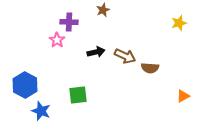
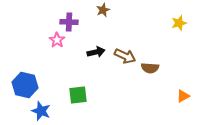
blue hexagon: rotated 15 degrees counterclockwise
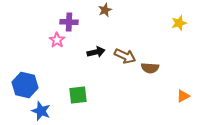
brown star: moved 2 px right
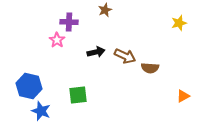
blue hexagon: moved 4 px right, 1 px down
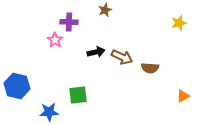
pink star: moved 2 px left
brown arrow: moved 3 px left, 1 px down
blue hexagon: moved 12 px left
blue star: moved 8 px right, 1 px down; rotated 24 degrees counterclockwise
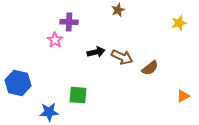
brown star: moved 13 px right
brown semicircle: rotated 42 degrees counterclockwise
blue hexagon: moved 1 px right, 3 px up
green square: rotated 12 degrees clockwise
